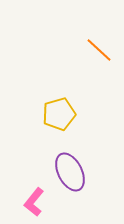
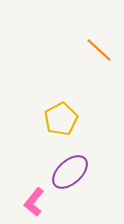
yellow pentagon: moved 2 px right, 5 px down; rotated 12 degrees counterclockwise
purple ellipse: rotated 75 degrees clockwise
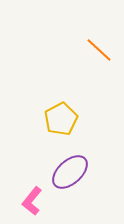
pink L-shape: moved 2 px left, 1 px up
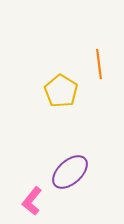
orange line: moved 14 px down; rotated 40 degrees clockwise
yellow pentagon: moved 28 px up; rotated 12 degrees counterclockwise
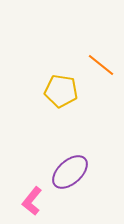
orange line: moved 2 px right, 1 px down; rotated 44 degrees counterclockwise
yellow pentagon: rotated 24 degrees counterclockwise
